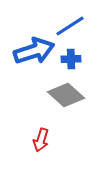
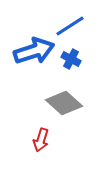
blue cross: rotated 30 degrees clockwise
gray diamond: moved 2 px left, 8 px down
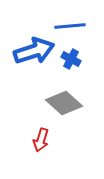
blue line: rotated 28 degrees clockwise
